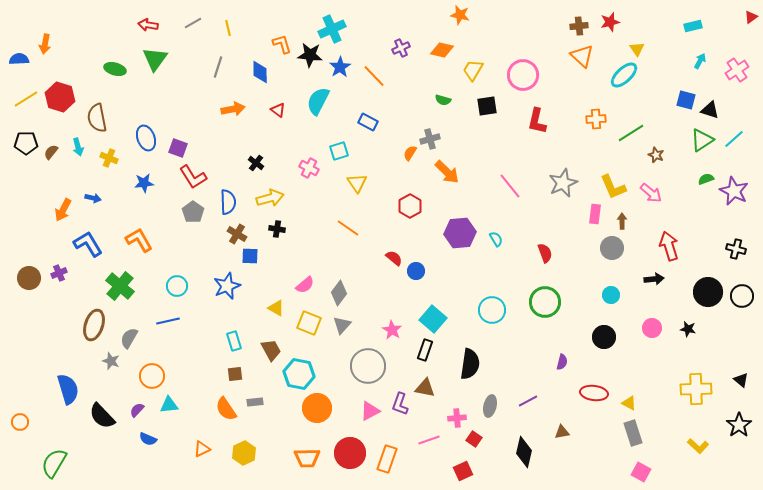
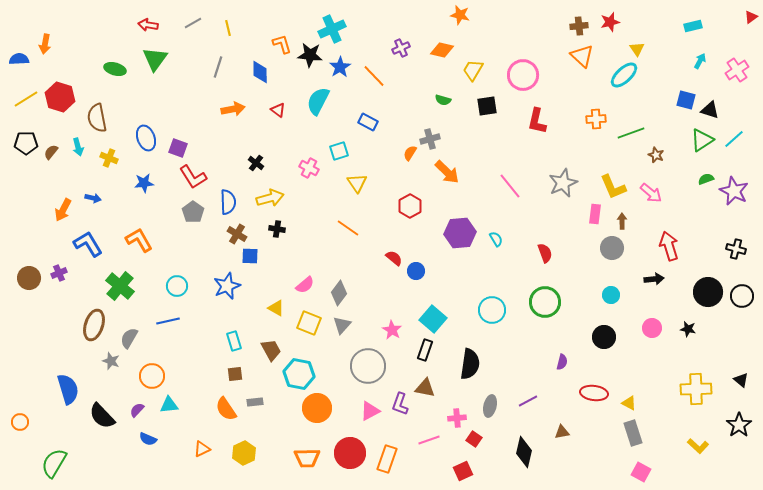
green line at (631, 133): rotated 12 degrees clockwise
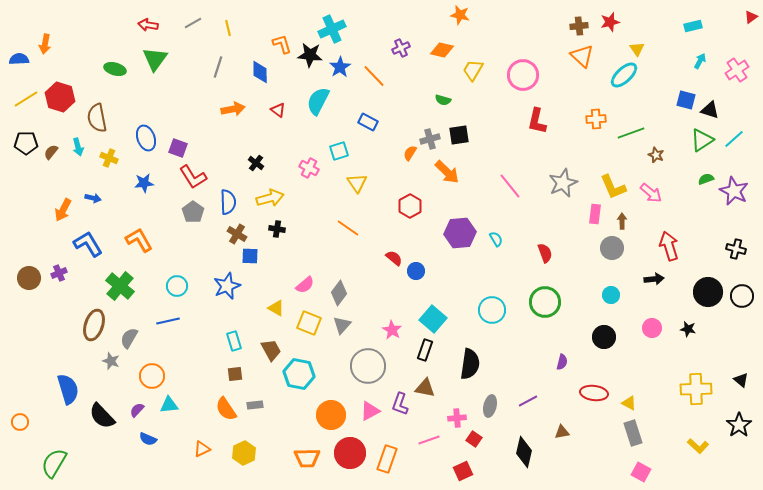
black square at (487, 106): moved 28 px left, 29 px down
gray rectangle at (255, 402): moved 3 px down
orange circle at (317, 408): moved 14 px right, 7 px down
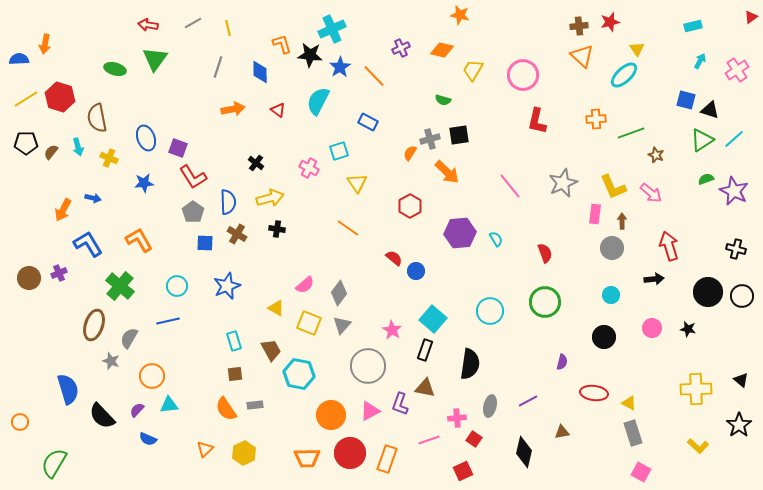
blue square at (250, 256): moved 45 px left, 13 px up
cyan circle at (492, 310): moved 2 px left, 1 px down
orange triangle at (202, 449): moved 3 px right; rotated 18 degrees counterclockwise
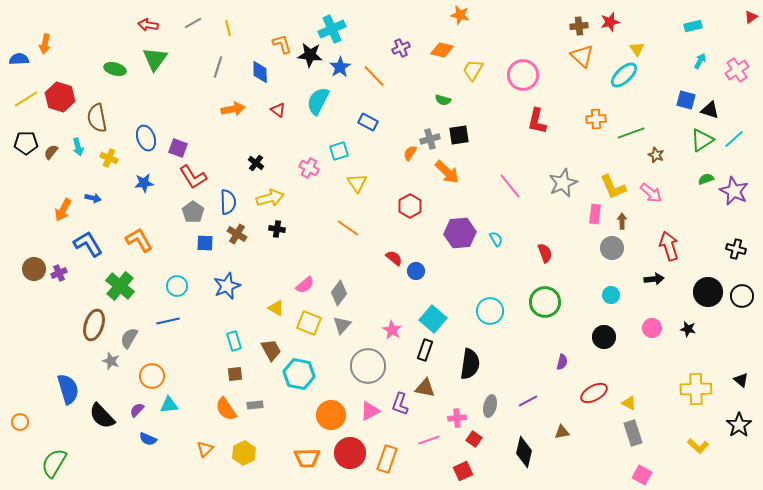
brown circle at (29, 278): moved 5 px right, 9 px up
red ellipse at (594, 393): rotated 36 degrees counterclockwise
pink square at (641, 472): moved 1 px right, 3 px down
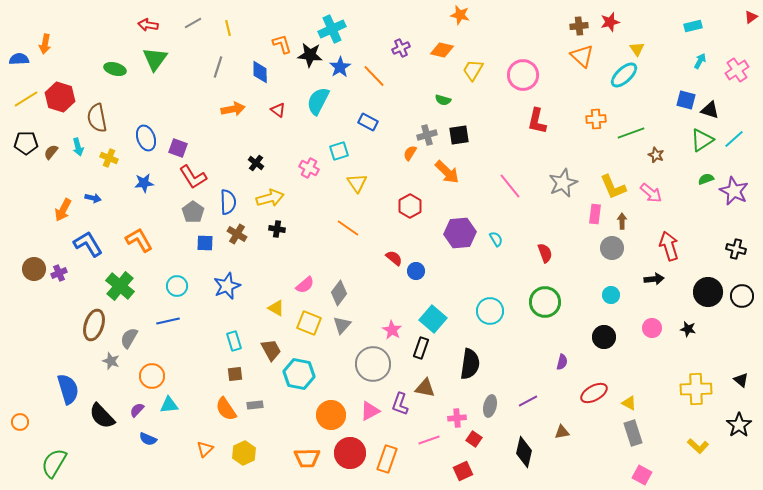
gray cross at (430, 139): moved 3 px left, 4 px up
black rectangle at (425, 350): moved 4 px left, 2 px up
gray circle at (368, 366): moved 5 px right, 2 px up
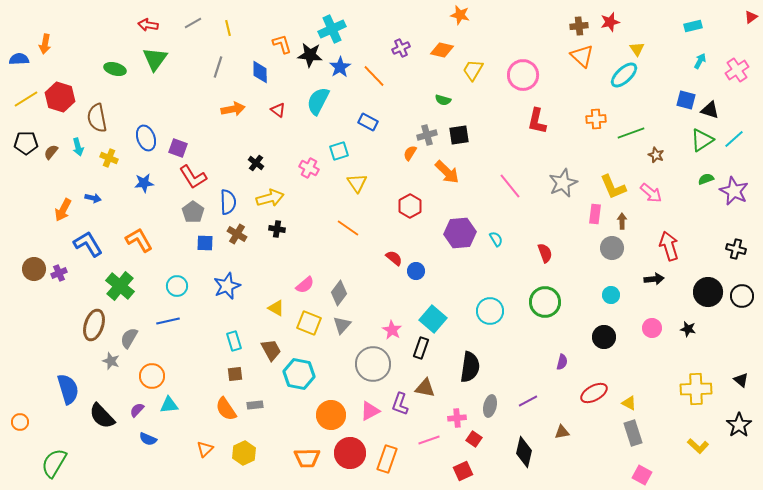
black semicircle at (470, 364): moved 3 px down
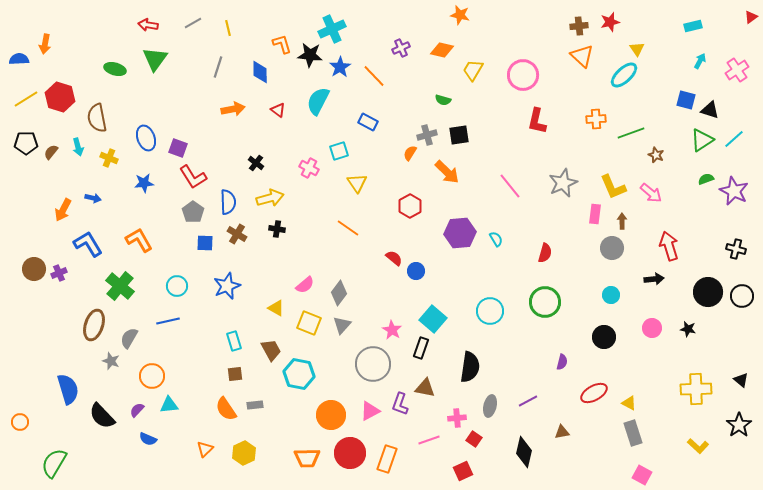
red semicircle at (545, 253): rotated 36 degrees clockwise
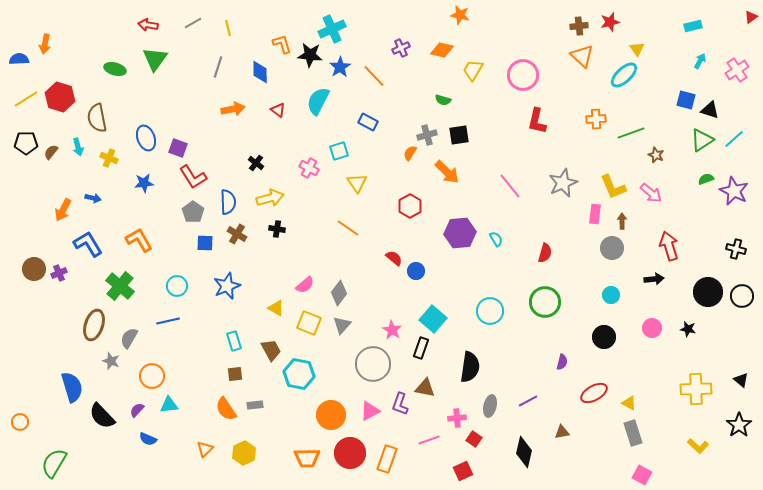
blue semicircle at (68, 389): moved 4 px right, 2 px up
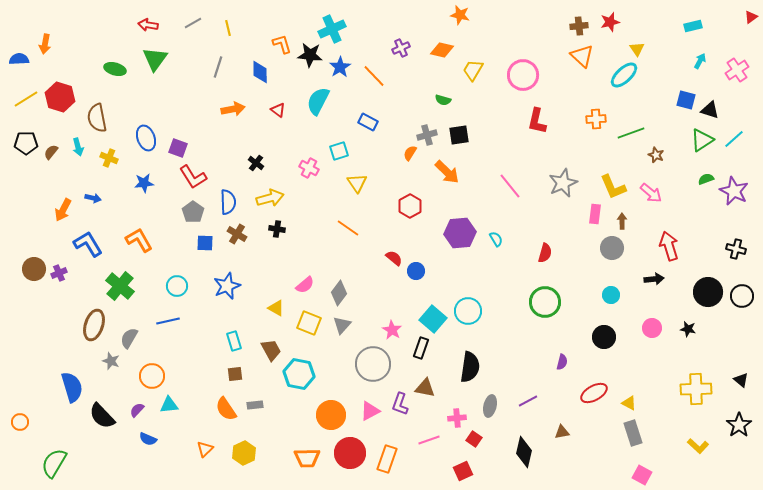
cyan circle at (490, 311): moved 22 px left
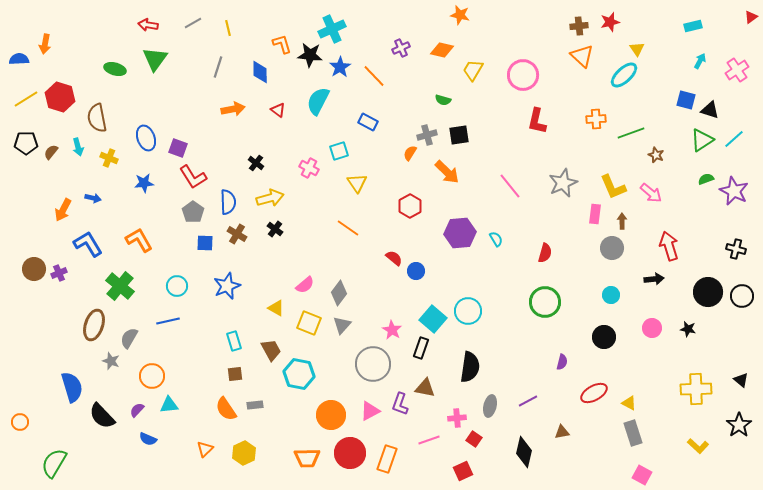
black cross at (277, 229): moved 2 px left; rotated 28 degrees clockwise
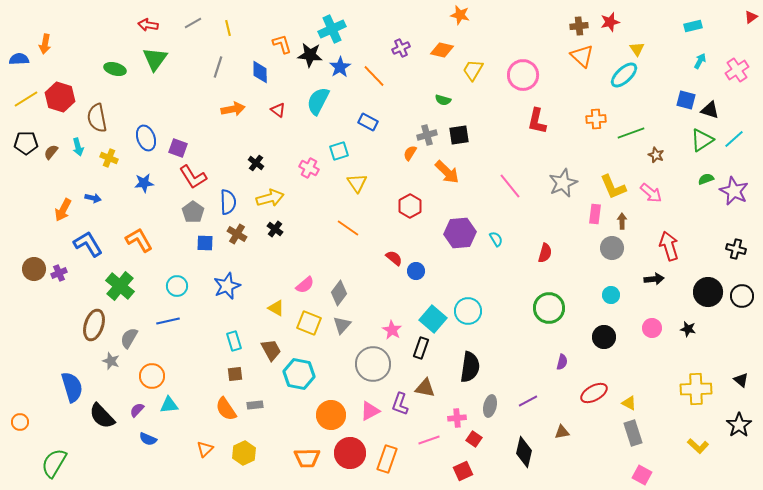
green circle at (545, 302): moved 4 px right, 6 px down
